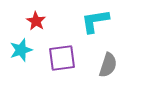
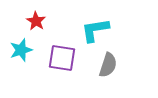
cyan L-shape: moved 9 px down
purple square: rotated 16 degrees clockwise
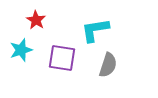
red star: moved 1 px up
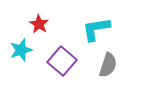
red star: moved 3 px right, 4 px down
cyan L-shape: moved 1 px right, 1 px up
purple square: moved 3 px down; rotated 32 degrees clockwise
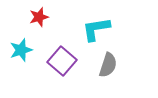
red star: moved 7 px up; rotated 24 degrees clockwise
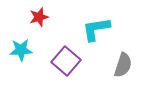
cyan star: rotated 15 degrees clockwise
purple square: moved 4 px right
gray semicircle: moved 15 px right
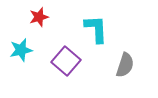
cyan L-shape: rotated 96 degrees clockwise
cyan star: rotated 10 degrees counterclockwise
gray semicircle: moved 2 px right
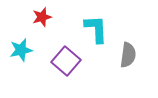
red star: moved 3 px right
gray semicircle: moved 3 px right, 10 px up; rotated 10 degrees counterclockwise
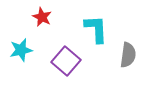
red star: rotated 30 degrees counterclockwise
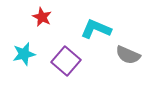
cyan L-shape: rotated 64 degrees counterclockwise
cyan star: moved 3 px right, 4 px down
gray semicircle: rotated 105 degrees clockwise
